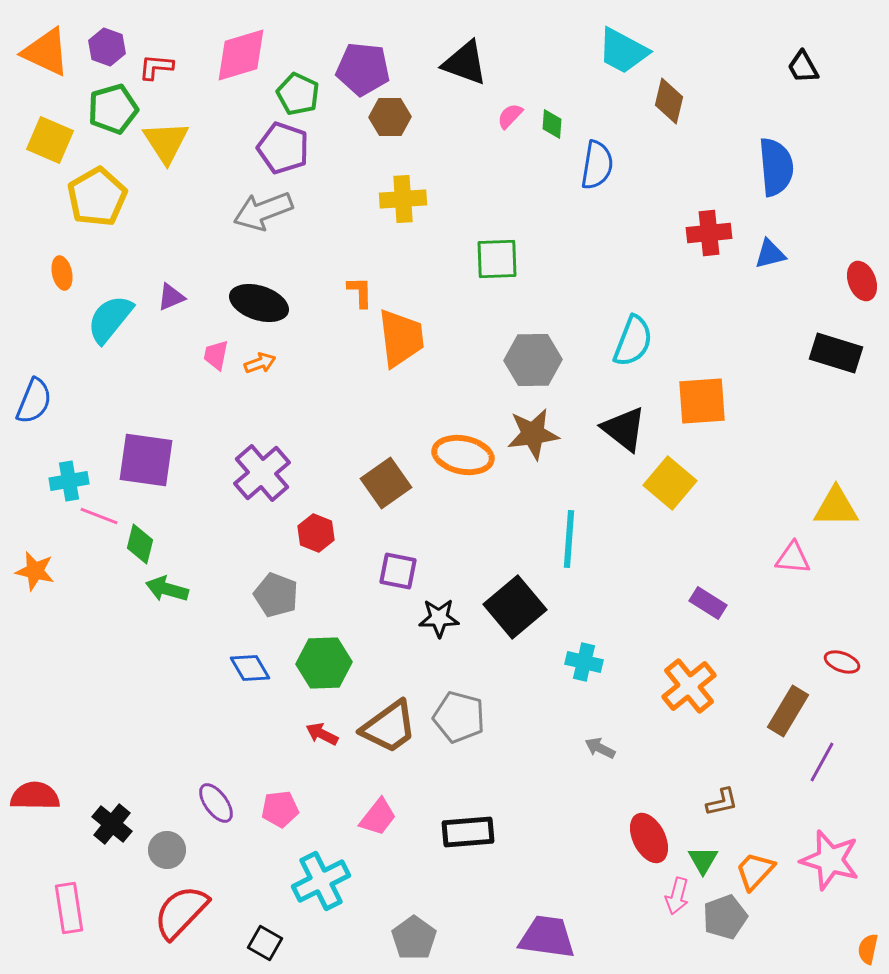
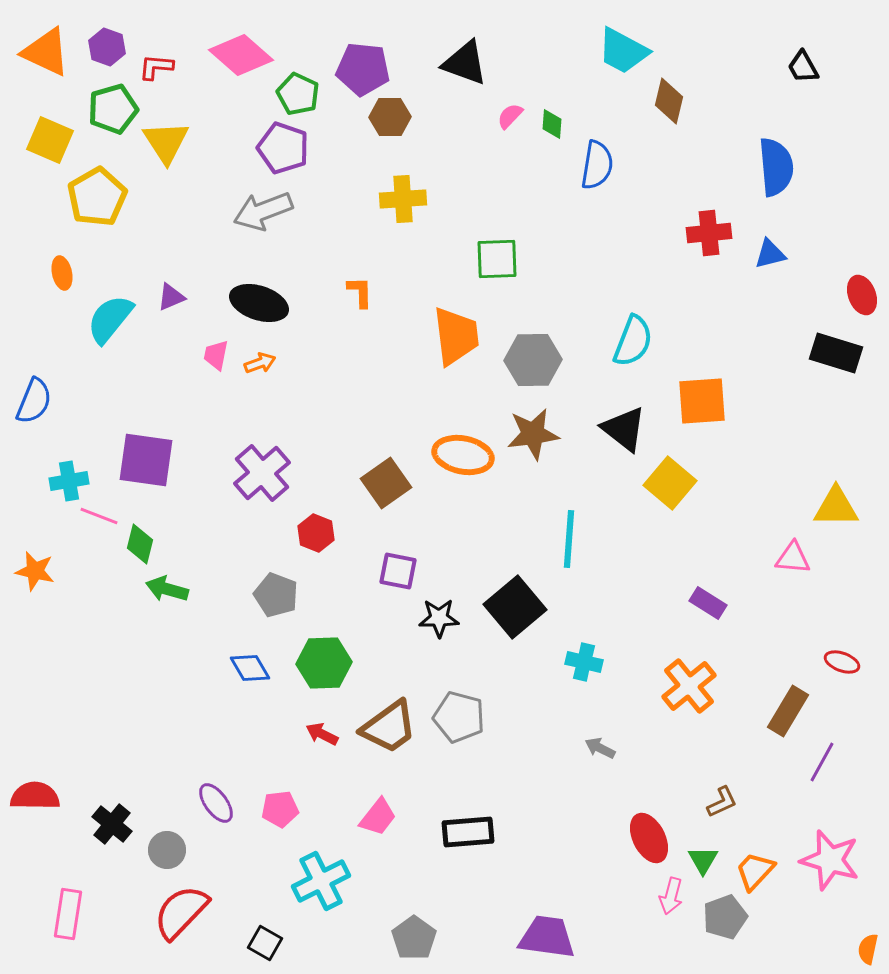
pink diamond at (241, 55): rotated 58 degrees clockwise
red ellipse at (862, 281): moved 14 px down
orange trapezoid at (401, 338): moved 55 px right, 2 px up
brown L-shape at (722, 802): rotated 12 degrees counterclockwise
pink arrow at (677, 896): moved 6 px left
pink rectangle at (69, 908): moved 1 px left, 6 px down; rotated 18 degrees clockwise
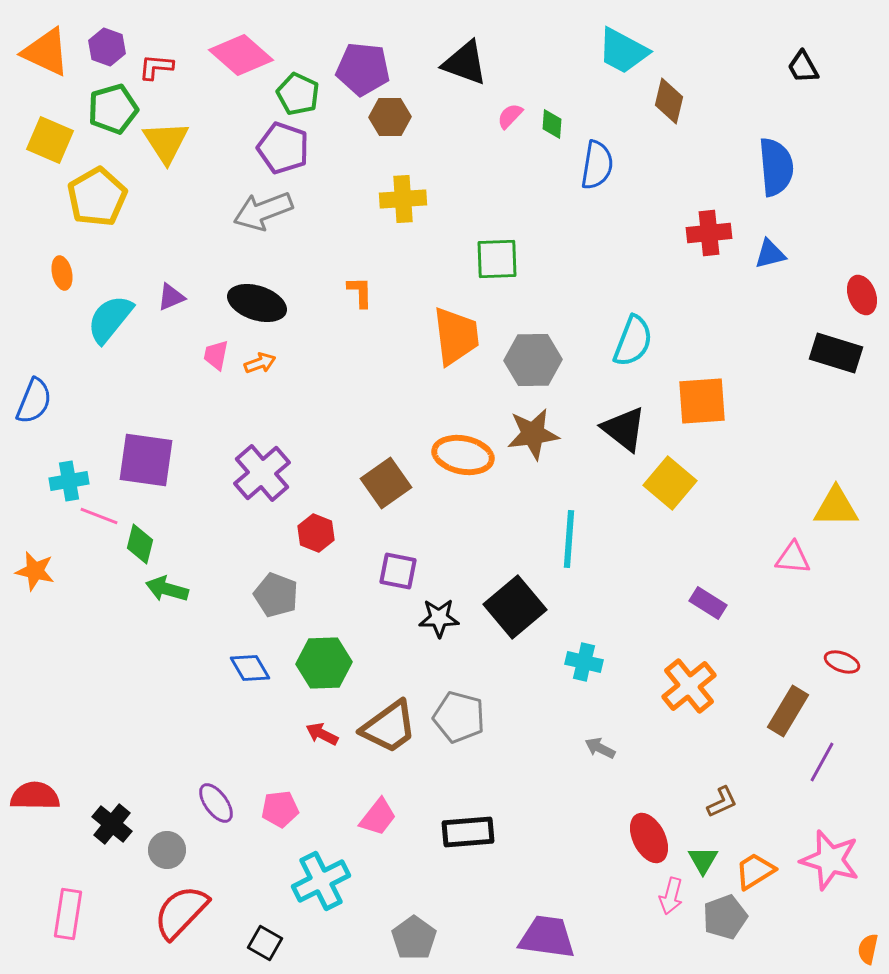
black ellipse at (259, 303): moved 2 px left
orange trapezoid at (755, 871): rotated 15 degrees clockwise
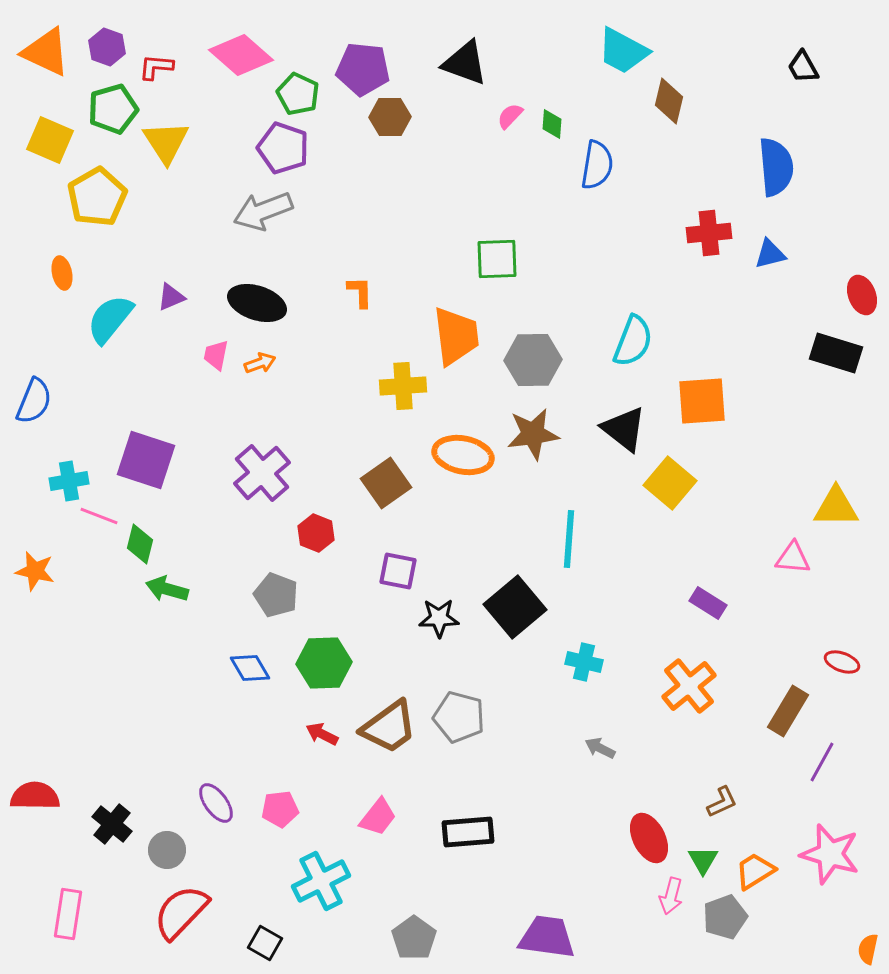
yellow cross at (403, 199): moved 187 px down
purple square at (146, 460): rotated 10 degrees clockwise
pink star at (830, 860): moved 6 px up
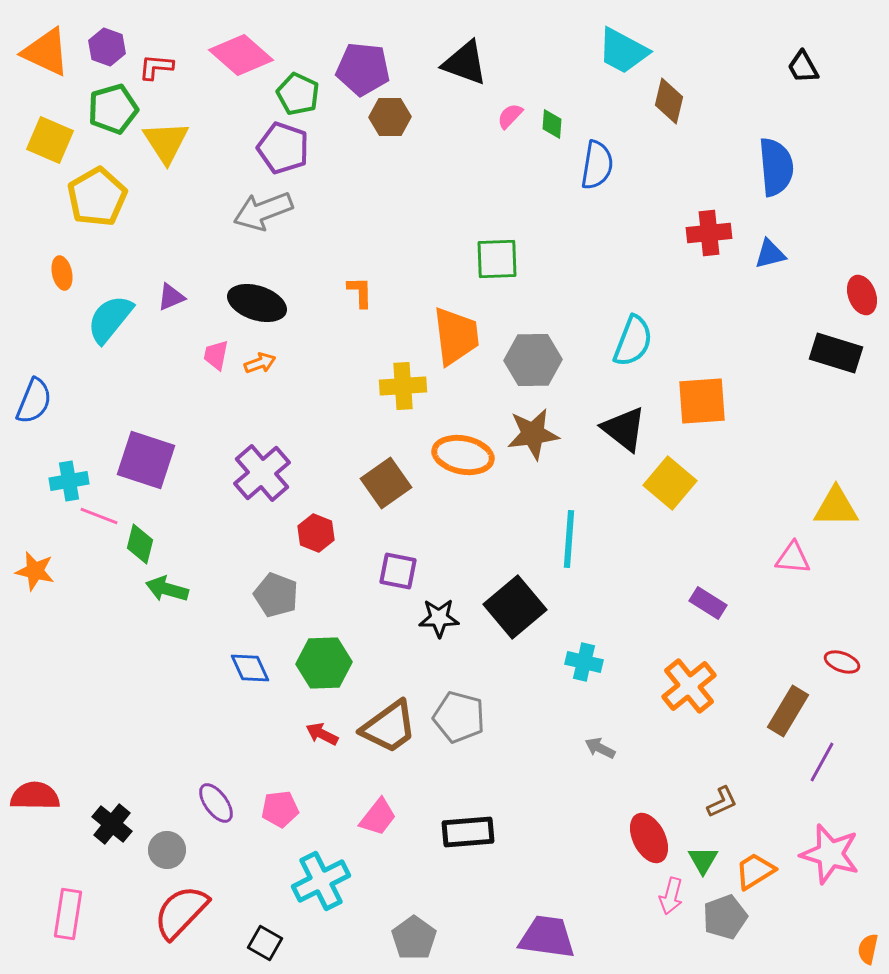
blue diamond at (250, 668): rotated 6 degrees clockwise
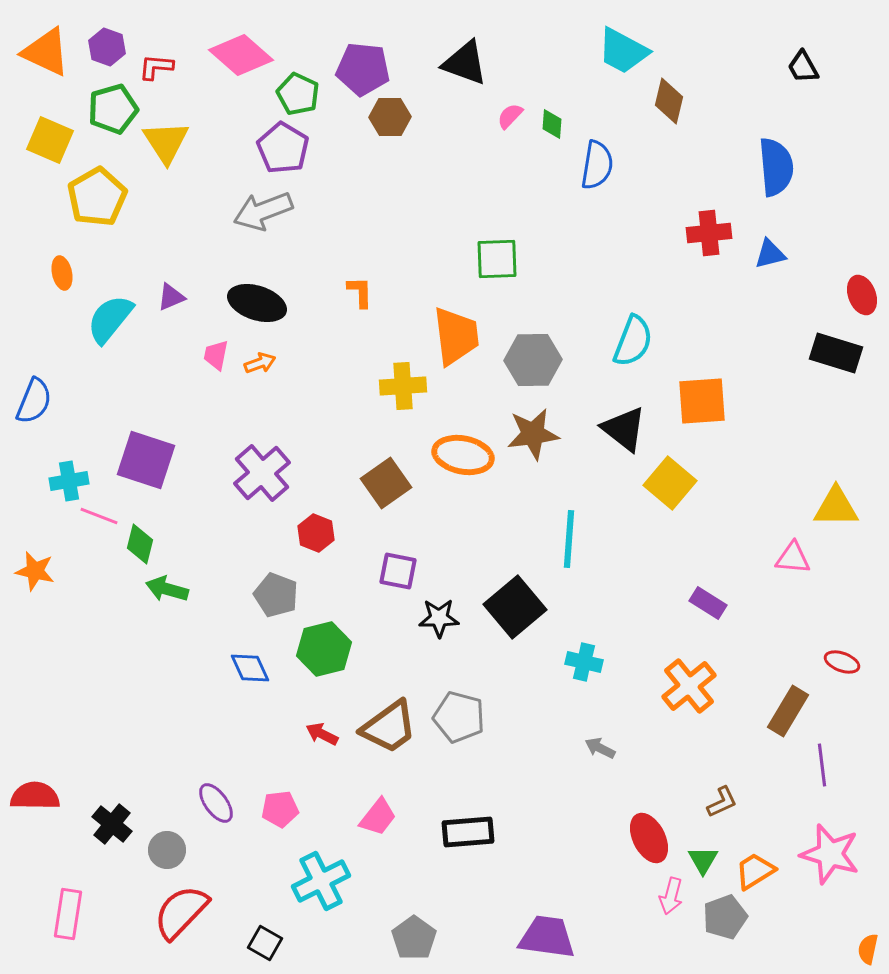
purple pentagon at (283, 148): rotated 12 degrees clockwise
green hexagon at (324, 663): moved 14 px up; rotated 12 degrees counterclockwise
purple line at (822, 762): moved 3 px down; rotated 36 degrees counterclockwise
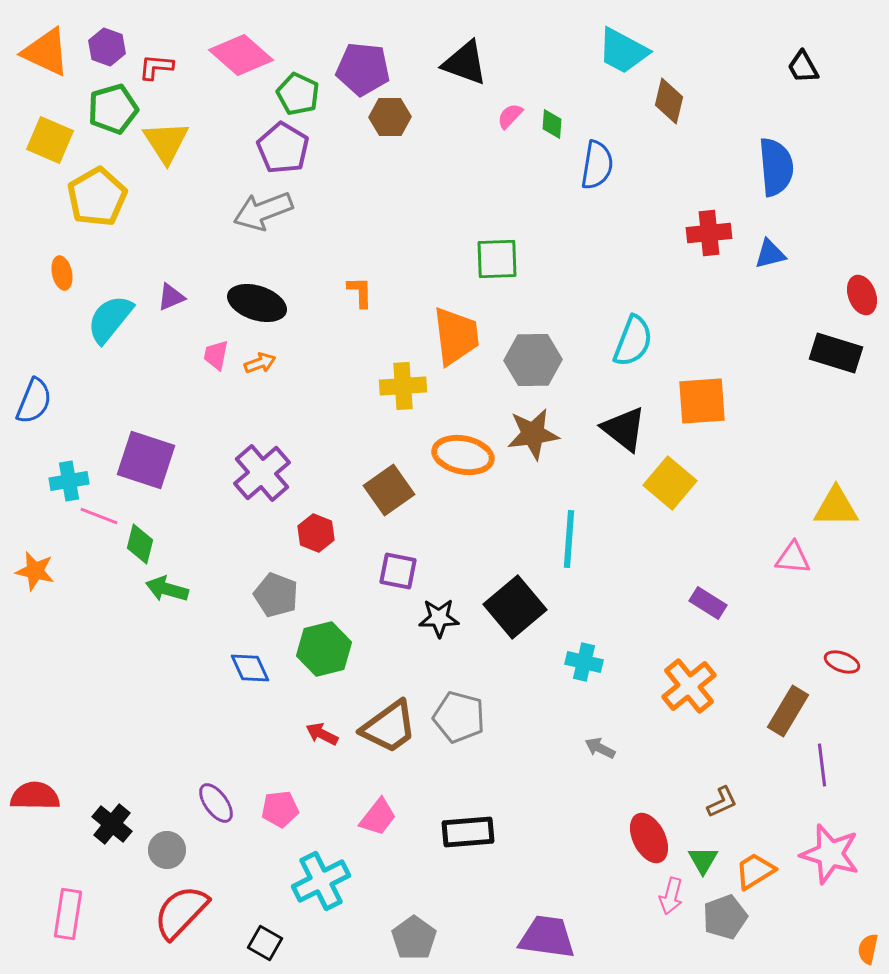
brown square at (386, 483): moved 3 px right, 7 px down
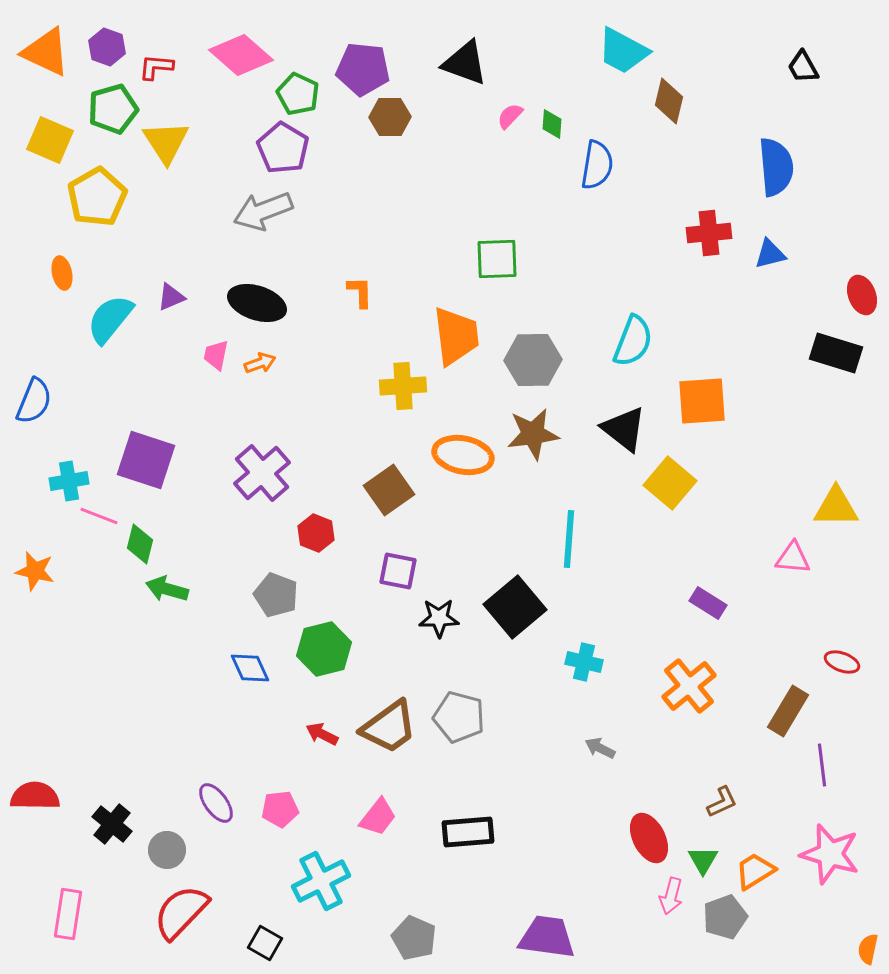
gray pentagon at (414, 938): rotated 12 degrees counterclockwise
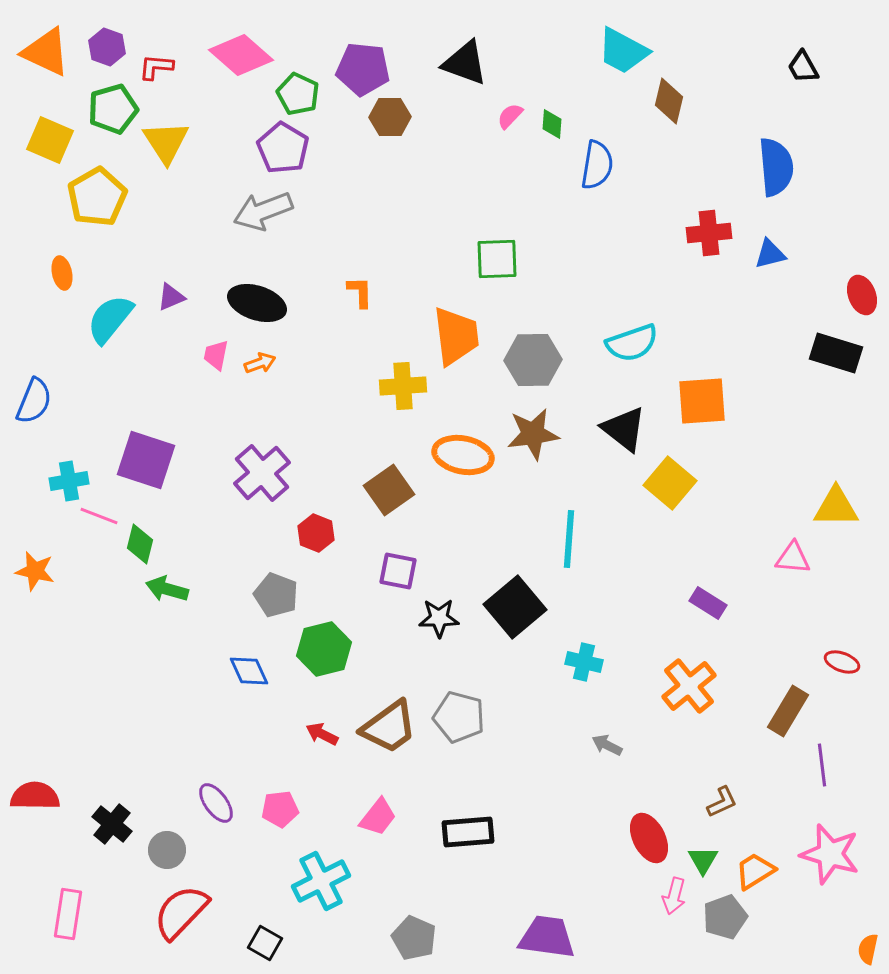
cyan semicircle at (633, 341): moved 1 px left, 2 px down; rotated 50 degrees clockwise
blue diamond at (250, 668): moved 1 px left, 3 px down
gray arrow at (600, 748): moved 7 px right, 3 px up
pink arrow at (671, 896): moved 3 px right
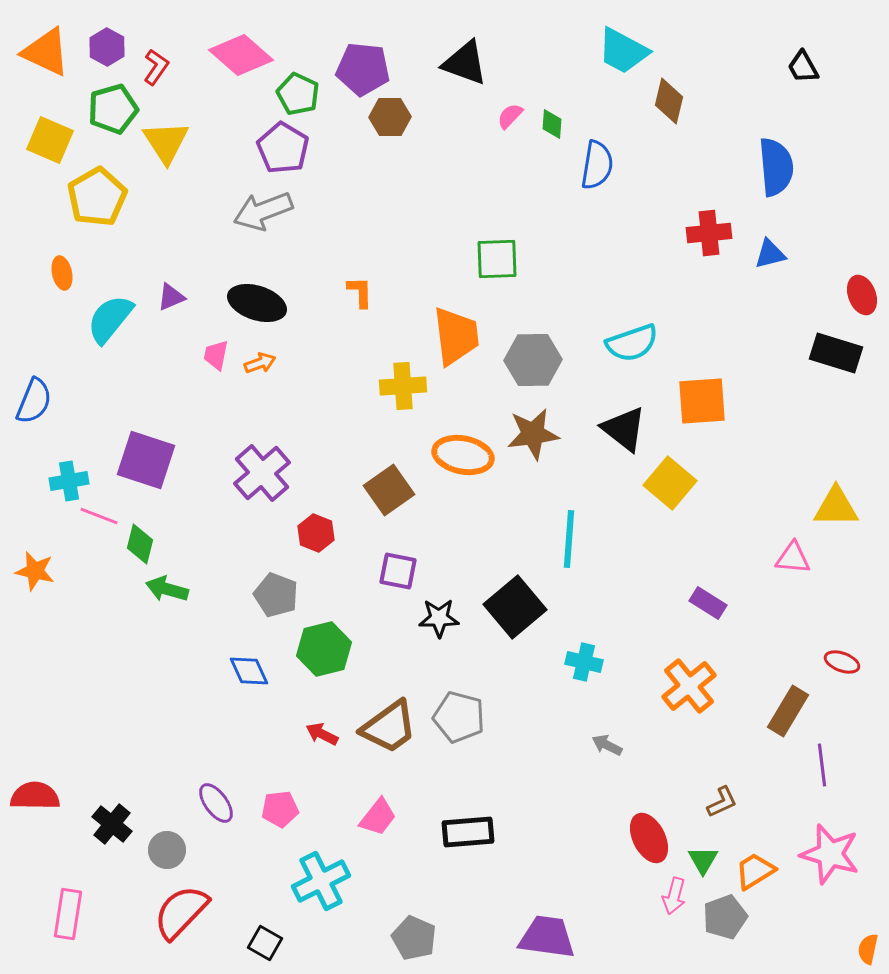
purple hexagon at (107, 47): rotated 9 degrees clockwise
red L-shape at (156, 67): rotated 120 degrees clockwise
